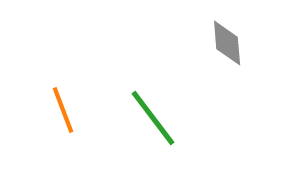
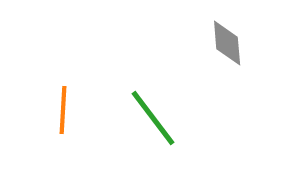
orange line: rotated 24 degrees clockwise
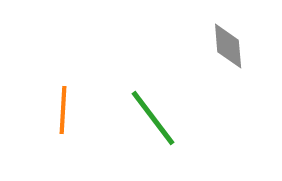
gray diamond: moved 1 px right, 3 px down
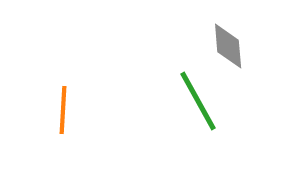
green line: moved 45 px right, 17 px up; rotated 8 degrees clockwise
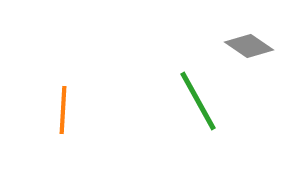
gray diamond: moved 21 px right; rotated 51 degrees counterclockwise
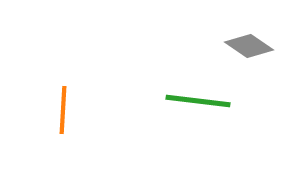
green line: rotated 54 degrees counterclockwise
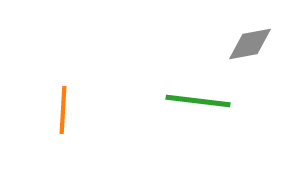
gray diamond: moved 1 px right, 2 px up; rotated 45 degrees counterclockwise
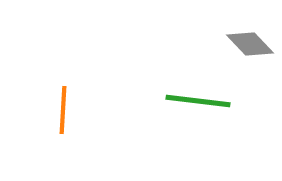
gray diamond: rotated 57 degrees clockwise
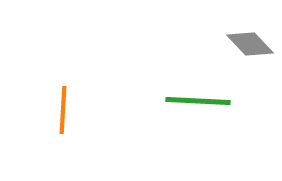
green line: rotated 4 degrees counterclockwise
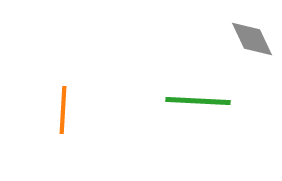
gray diamond: moved 2 px right, 5 px up; rotated 18 degrees clockwise
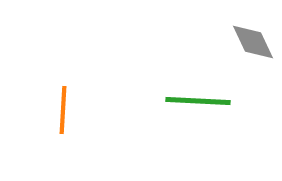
gray diamond: moved 1 px right, 3 px down
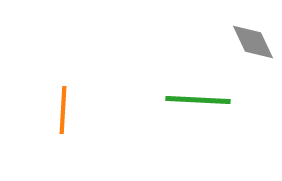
green line: moved 1 px up
